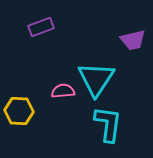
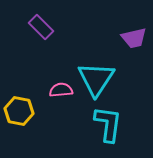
purple rectangle: rotated 65 degrees clockwise
purple trapezoid: moved 1 px right, 2 px up
pink semicircle: moved 2 px left, 1 px up
yellow hexagon: rotated 8 degrees clockwise
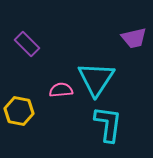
purple rectangle: moved 14 px left, 17 px down
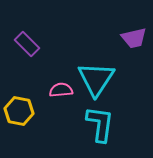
cyan L-shape: moved 8 px left
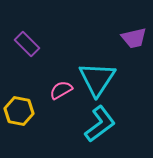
cyan triangle: moved 1 px right
pink semicircle: rotated 25 degrees counterclockwise
cyan L-shape: rotated 45 degrees clockwise
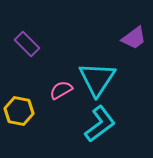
purple trapezoid: rotated 24 degrees counterclockwise
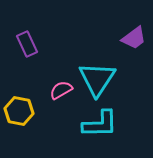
purple rectangle: rotated 20 degrees clockwise
cyan L-shape: rotated 36 degrees clockwise
